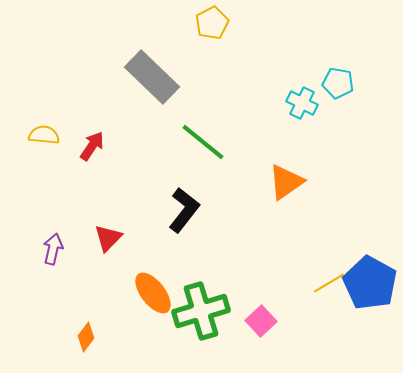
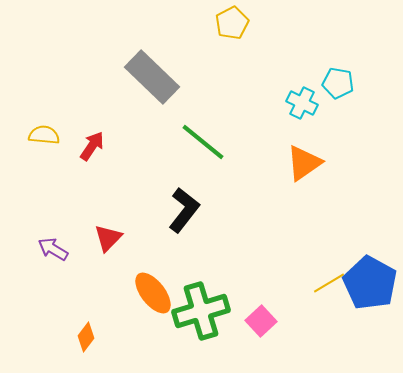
yellow pentagon: moved 20 px right
orange triangle: moved 18 px right, 19 px up
purple arrow: rotated 72 degrees counterclockwise
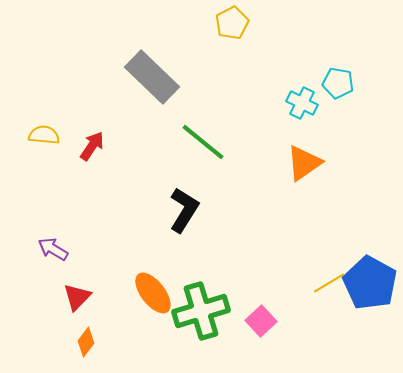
black L-shape: rotated 6 degrees counterclockwise
red triangle: moved 31 px left, 59 px down
orange diamond: moved 5 px down
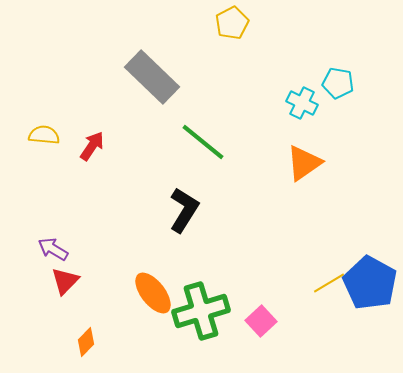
red triangle: moved 12 px left, 16 px up
orange diamond: rotated 8 degrees clockwise
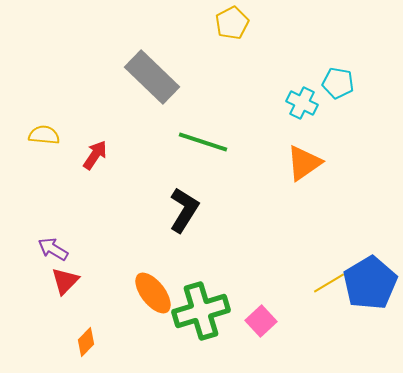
green line: rotated 21 degrees counterclockwise
red arrow: moved 3 px right, 9 px down
blue pentagon: rotated 12 degrees clockwise
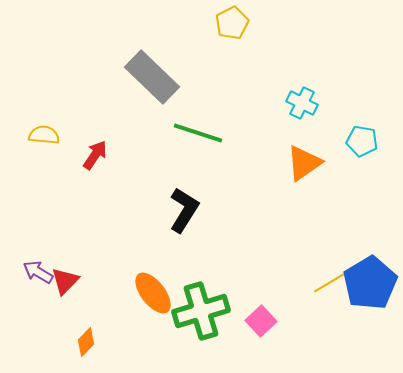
cyan pentagon: moved 24 px right, 58 px down
green line: moved 5 px left, 9 px up
purple arrow: moved 15 px left, 23 px down
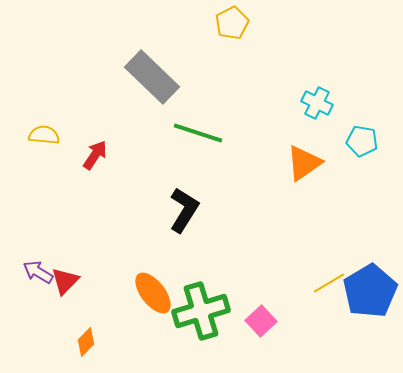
cyan cross: moved 15 px right
blue pentagon: moved 8 px down
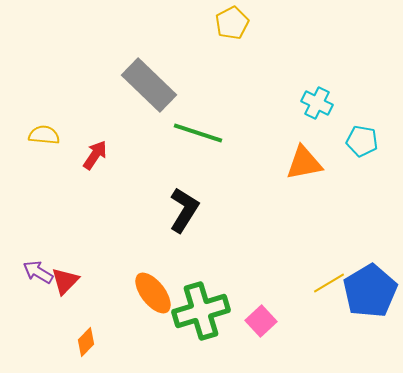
gray rectangle: moved 3 px left, 8 px down
orange triangle: rotated 24 degrees clockwise
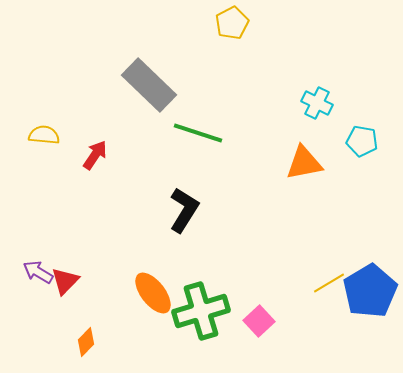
pink square: moved 2 px left
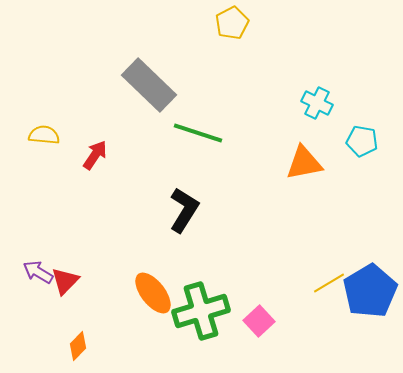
orange diamond: moved 8 px left, 4 px down
